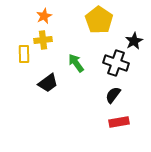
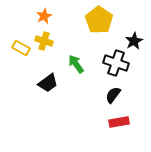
yellow cross: moved 1 px right, 1 px down; rotated 24 degrees clockwise
yellow rectangle: moved 3 px left, 6 px up; rotated 60 degrees counterclockwise
green arrow: moved 1 px down
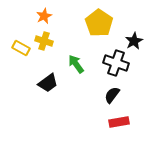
yellow pentagon: moved 3 px down
black semicircle: moved 1 px left
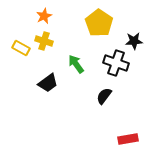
black star: rotated 24 degrees clockwise
black semicircle: moved 8 px left, 1 px down
red rectangle: moved 9 px right, 17 px down
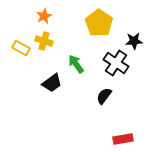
black cross: rotated 15 degrees clockwise
black trapezoid: moved 4 px right
red rectangle: moved 5 px left
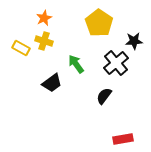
orange star: moved 2 px down
black cross: rotated 15 degrees clockwise
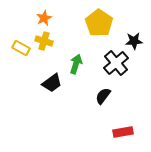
green arrow: rotated 54 degrees clockwise
black semicircle: moved 1 px left
red rectangle: moved 7 px up
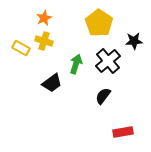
black cross: moved 8 px left, 2 px up
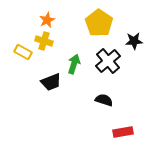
orange star: moved 3 px right, 2 px down
yellow rectangle: moved 2 px right, 4 px down
green arrow: moved 2 px left
black trapezoid: moved 1 px left, 1 px up; rotated 15 degrees clockwise
black semicircle: moved 1 px right, 4 px down; rotated 72 degrees clockwise
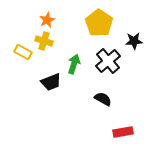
black semicircle: moved 1 px left, 1 px up; rotated 12 degrees clockwise
